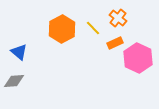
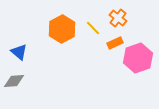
pink hexagon: rotated 16 degrees clockwise
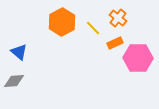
orange hexagon: moved 7 px up
pink hexagon: rotated 20 degrees clockwise
